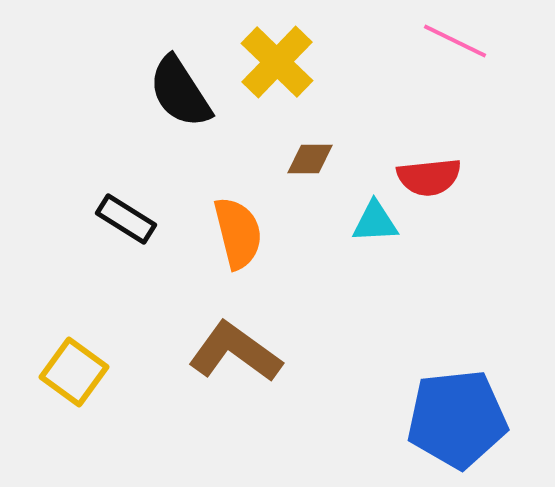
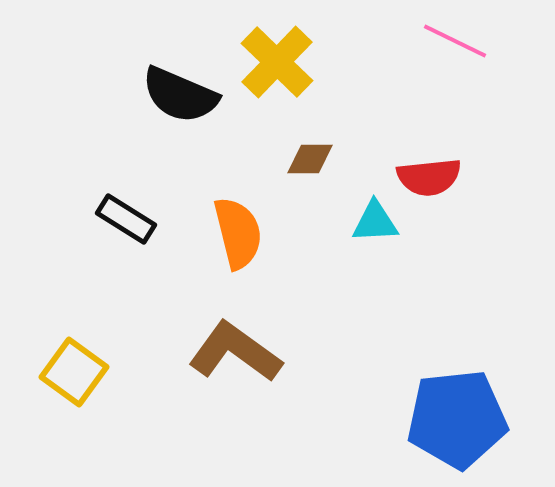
black semicircle: moved 3 px down; rotated 34 degrees counterclockwise
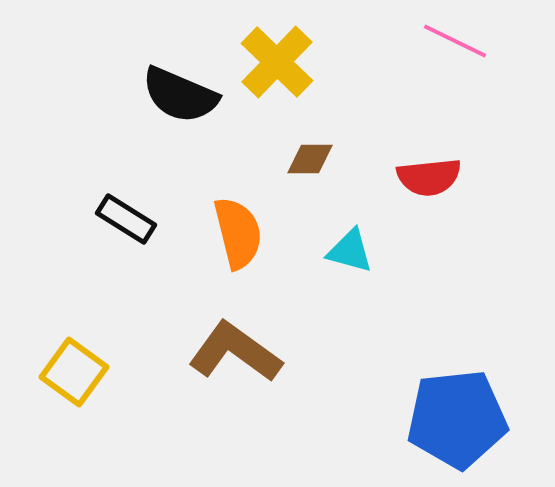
cyan triangle: moved 25 px left, 29 px down; rotated 18 degrees clockwise
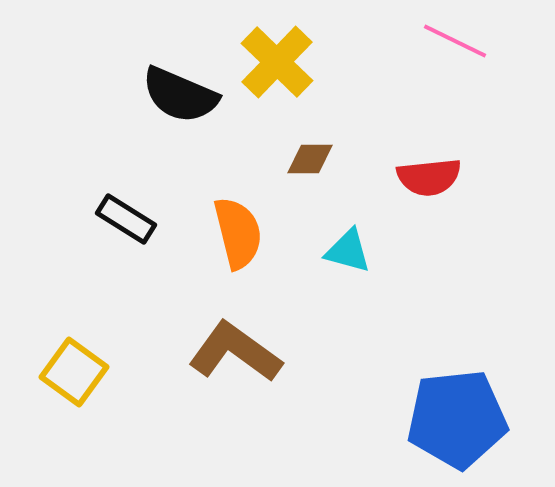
cyan triangle: moved 2 px left
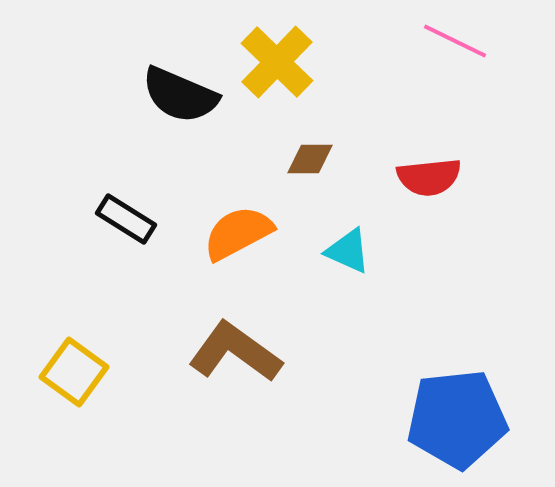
orange semicircle: rotated 104 degrees counterclockwise
cyan triangle: rotated 9 degrees clockwise
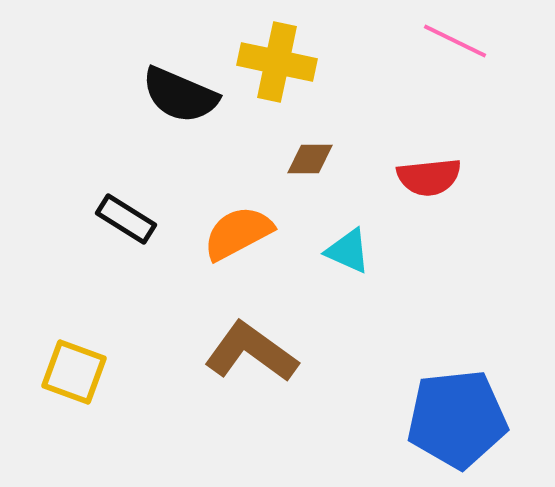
yellow cross: rotated 32 degrees counterclockwise
brown L-shape: moved 16 px right
yellow square: rotated 16 degrees counterclockwise
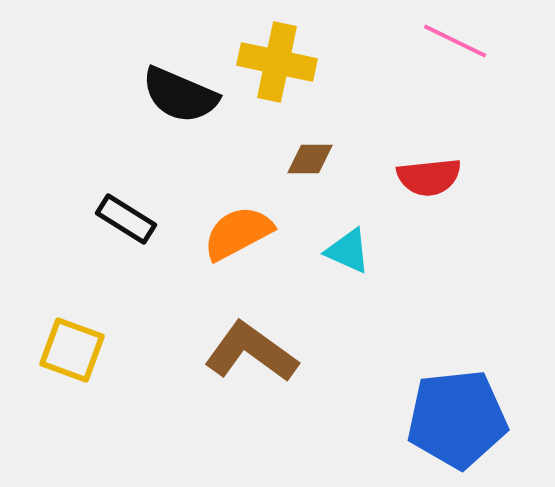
yellow square: moved 2 px left, 22 px up
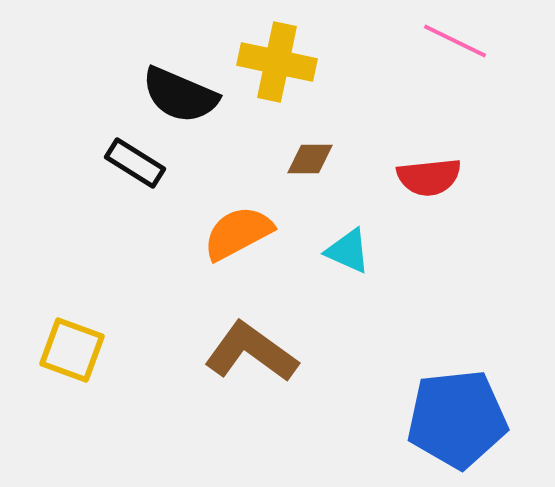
black rectangle: moved 9 px right, 56 px up
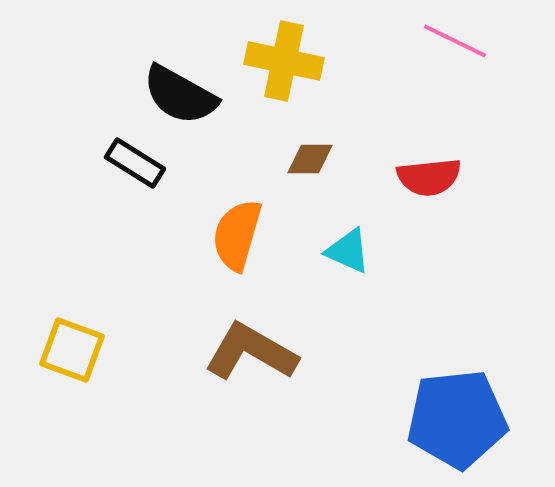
yellow cross: moved 7 px right, 1 px up
black semicircle: rotated 6 degrees clockwise
orange semicircle: moved 1 px left, 2 px down; rotated 46 degrees counterclockwise
brown L-shape: rotated 6 degrees counterclockwise
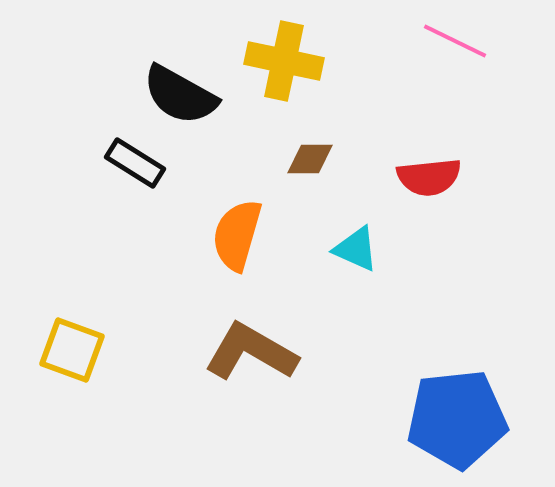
cyan triangle: moved 8 px right, 2 px up
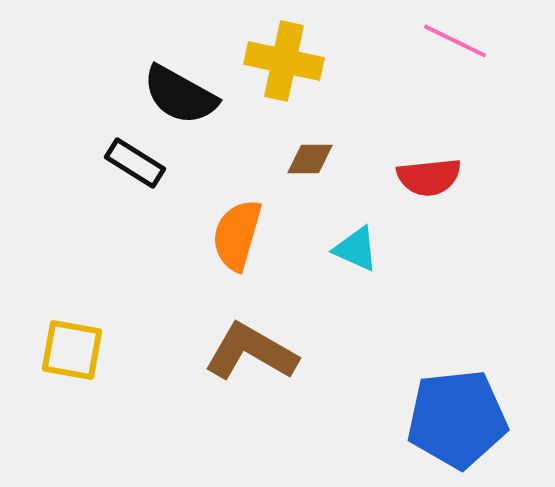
yellow square: rotated 10 degrees counterclockwise
